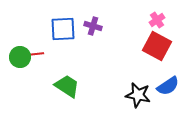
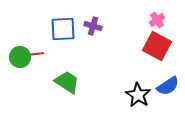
green trapezoid: moved 4 px up
black star: rotated 20 degrees clockwise
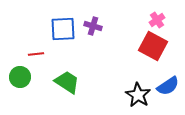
red square: moved 4 px left
green circle: moved 20 px down
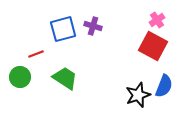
blue square: rotated 12 degrees counterclockwise
red line: rotated 14 degrees counterclockwise
green trapezoid: moved 2 px left, 4 px up
blue semicircle: moved 4 px left; rotated 35 degrees counterclockwise
black star: rotated 20 degrees clockwise
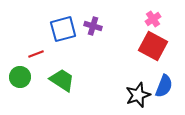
pink cross: moved 4 px left, 1 px up
green trapezoid: moved 3 px left, 2 px down
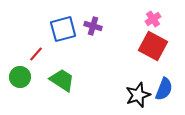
red line: rotated 28 degrees counterclockwise
blue semicircle: moved 3 px down
